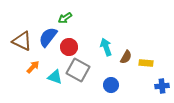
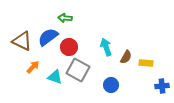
green arrow: rotated 40 degrees clockwise
blue semicircle: rotated 15 degrees clockwise
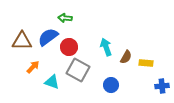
brown triangle: rotated 25 degrees counterclockwise
cyan triangle: moved 3 px left, 5 px down
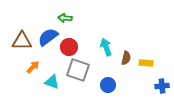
brown semicircle: moved 1 px down; rotated 16 degrees counterclockwise
gray square: rotated 10 degrees counterclockwise
blue circle: moved 3 px left
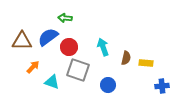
cyan arrow: moved 3 px left
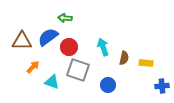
brown semicircle: moved 2 px left
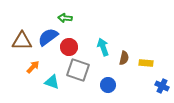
blue cross: rotated 32 degrees clockwise
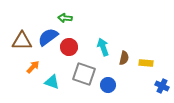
gray square: moved 6 px right, 4 px down
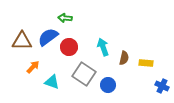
gray square: rotated 15 degrees clockwise
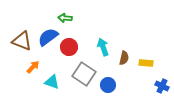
brown triangle: rotated 20 degrees clockwise
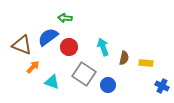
brown triangle: moved 4 px down
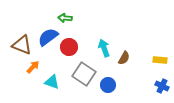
cyan arrow: moved 1 px right, 1 px down
brown semicircle: rotated 16 degrees clockwise
yellow rectangle: moved 14 px right, 3 px up
